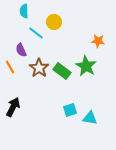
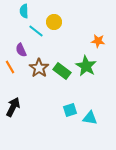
cyan line: moved 2 px up
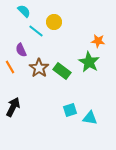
cyan semicircle: rotated 136 degrees clockwise
green star: moved 3 px right, 4 px up
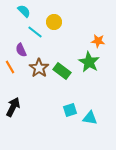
cyan line: moved 1 px left, 1 px down
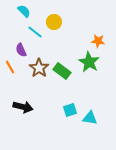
black arrow: moved 10 px right; rotated 78 degrees clockwise
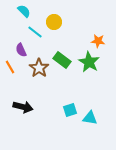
green rectangle: moved 11 px up
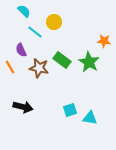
orange star: moved 6 px right
brown star: rotated 24 degrees counterclockwise
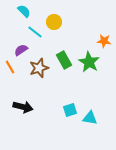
purple semicircle: rotated 80 degrees clockwise
green rectangle: moved 2 px right; rotated 24 degrees clockwise
brown star: rotated 30 degrees counterclockwise
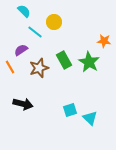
black arrow: moved 3 px up
cyan triangle: rotated 35 degrees clockwise
